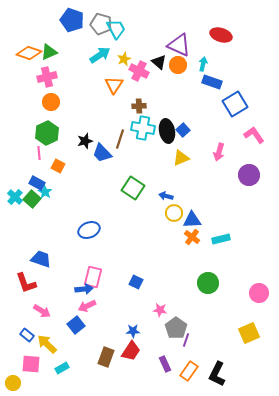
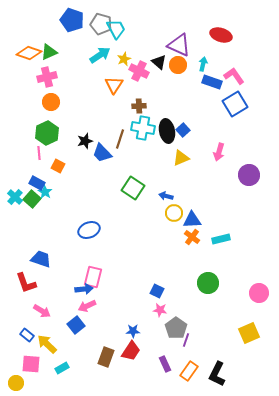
pink L-shape at (254, 135): moved 20 px left, 59 px up
blue square at (136, 282): moved 21 px right, 9 px down
yellow circle at (13, 383): moved 3 px right
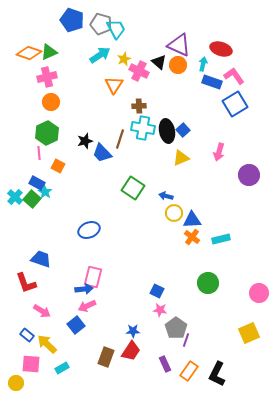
red ellipse at (221, 35): moved 14 px down
